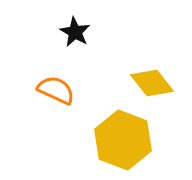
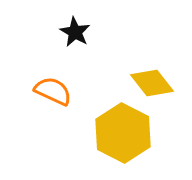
orange semicircle: moved 3 px left, 1 px down
yellow hexagon: moved 7 px up; rotated 6 degrees clockwise
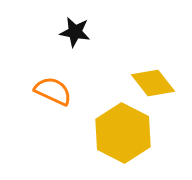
black star: rotated 20 degrees counterclockwise
yellow diamond: moved 1 px right
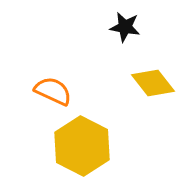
black star: moved 50 px right, 5 px up
yellow hexagon: moved 41 px left, 13 px down
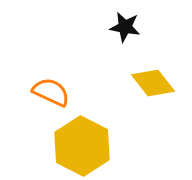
orange semicircle: moved 2 px left, 1 px down
